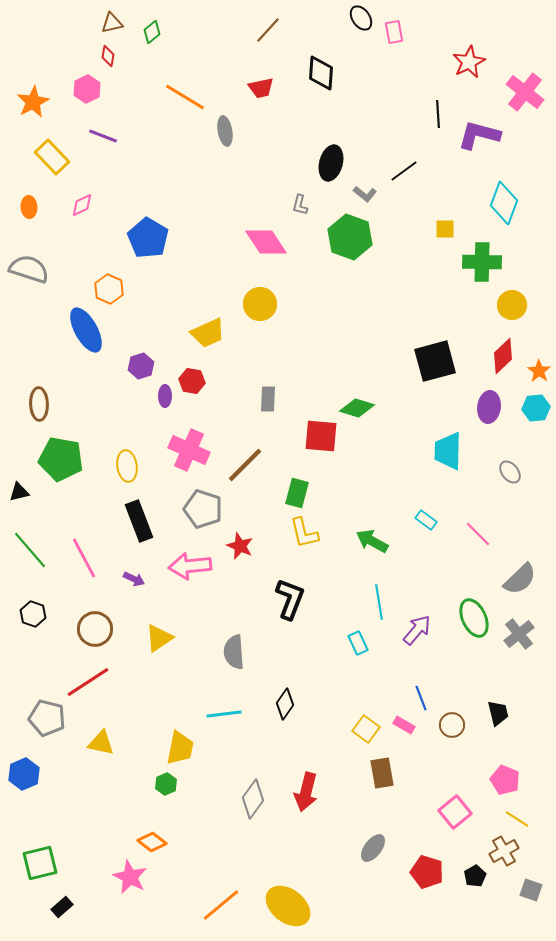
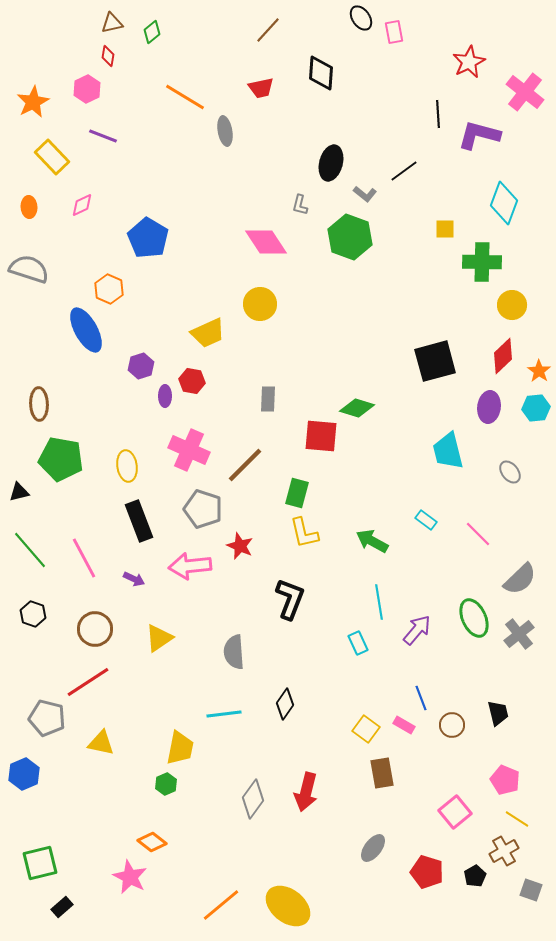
cyan trapezoid at (448, 451): rotated 15 degrees counterclockwise
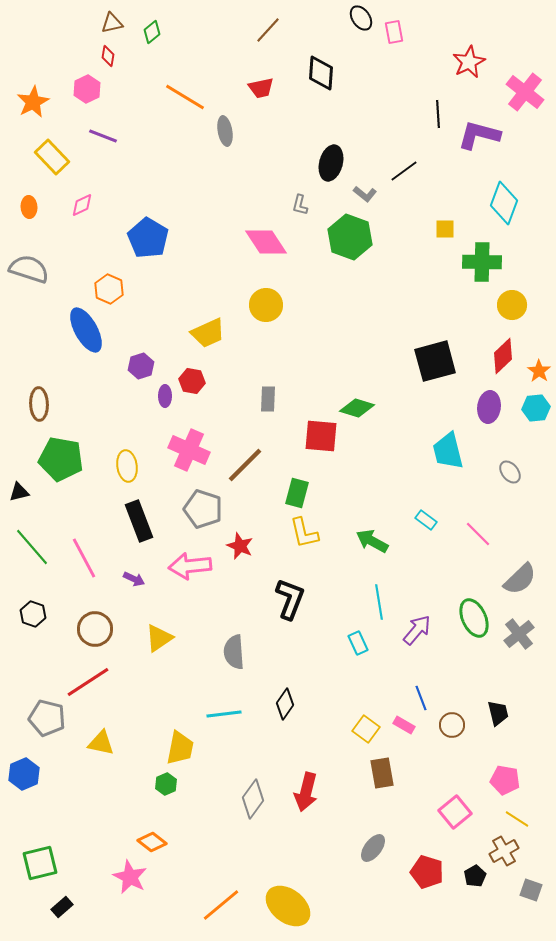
yellow circle at (260, 304): moved 6 px right, 1 px down
green line at (30, 550): moved 2 px right, 3 px up
pink pentagon at (505, 780): rotated 12 degrees counterclockwise
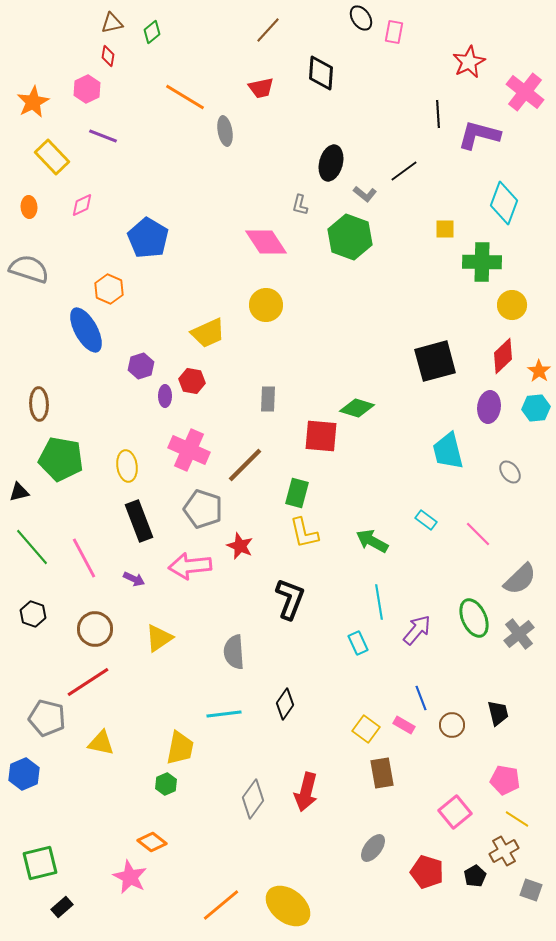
pink rectangle at (394, 32): rotated 20 degrees clockwise
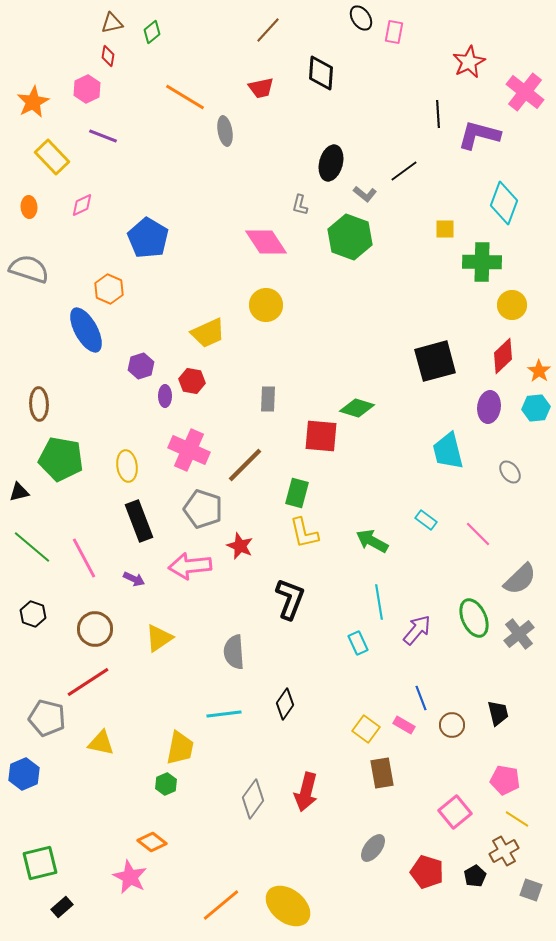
green line at (32, 547): rotated 9 degrees counterclockwise
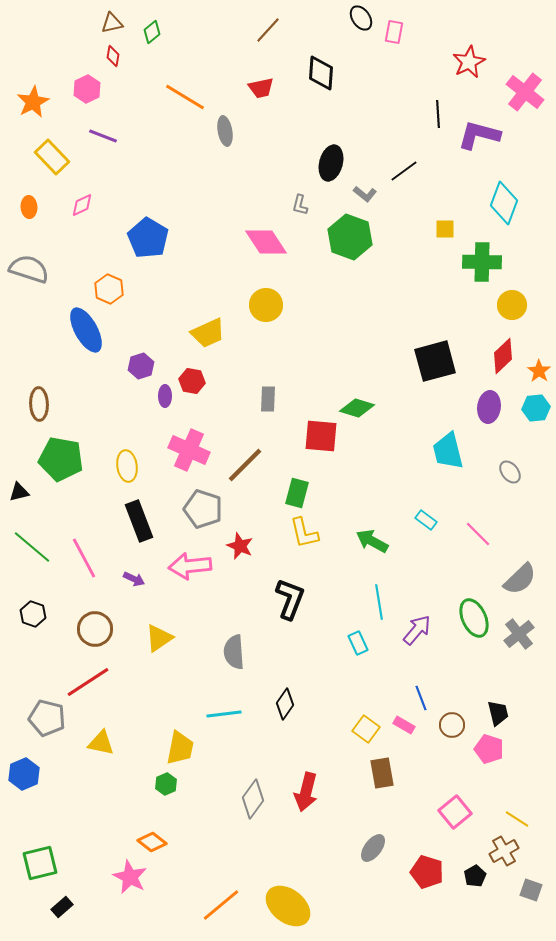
red diamond at (108, 56): moved 5 px right
pink pentagon at (505, 780): moved 16 px left, 31 px up; rotated 8 degrees clockwise
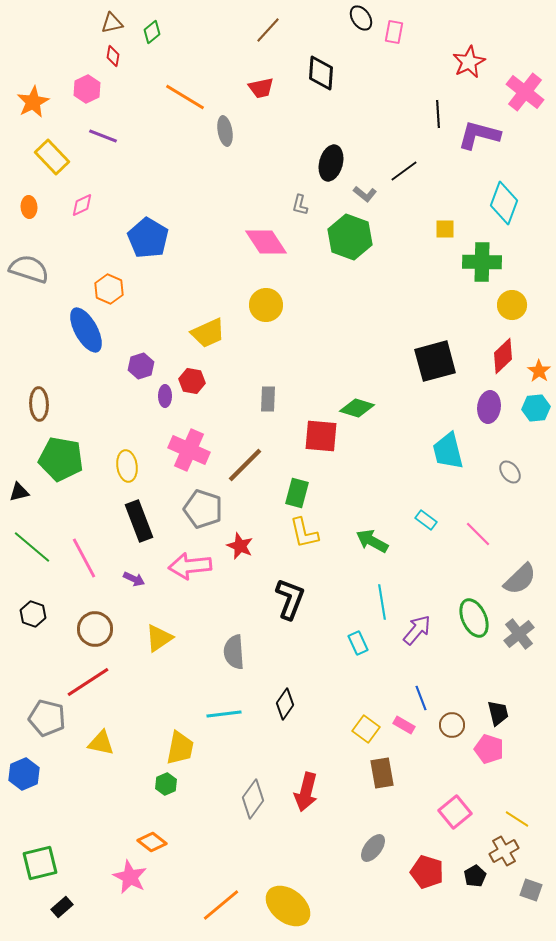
cyan line at (379, 602): moved 3 px right
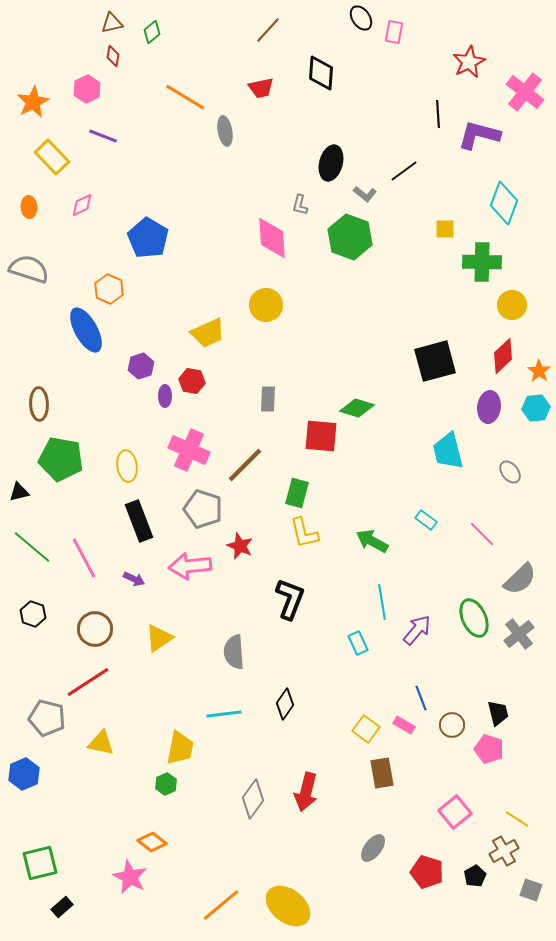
pink diamond at (266, 242): moved 6 px right, 4 px up; rotated 30 degrees clockwise
pink line at (478, 534): moved 4 px right
